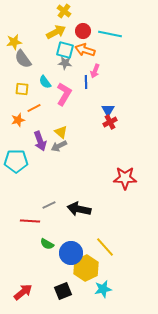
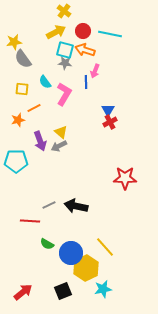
black arrow: moved 3 px left, 3 px up
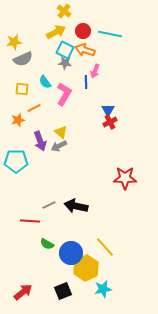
cyan square: rotated 12 degrees clockwise
gray semicircle: rotated 78 degrees counterclockwise
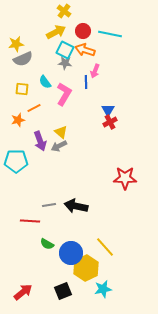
yellow star: moved 2 px right, 2 px down
gray line: rotated 16 degrees clockwise
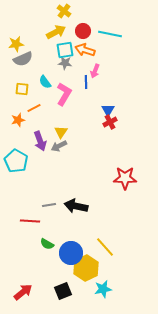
cyan square: rotated 36 degrees counterclockwise
yellow triangle: rotated 24 degrees clockwise
cyan pentagon: rotated 30 degrees clockwise
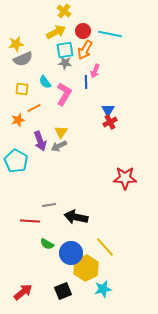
orange arrow: rotated 78 degrees counterclockwise
black arrow: moved 11 px down
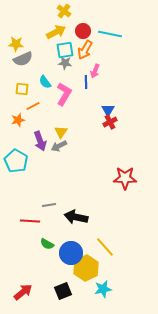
yellow star: rotated 14 degrees clockwise
orange line: moved 1 px left, 2 px up
